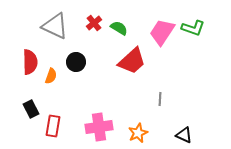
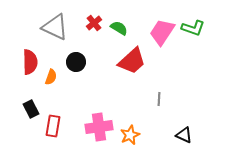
gray triangle: moved 1 px down
orange semicircle: moved 1 px down
gray line: moved 1 px left
orange star: moved 8 px left, 2 px down
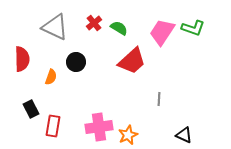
red semicircle: moved 8 px left, 3 px up
orange star: moved 2 px left
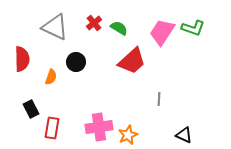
red rectangle: moved 1 px left, 2 px down
